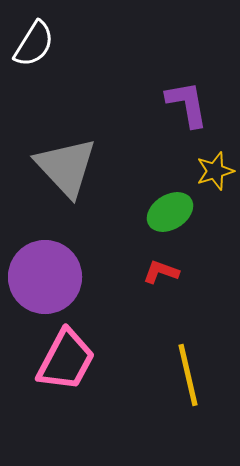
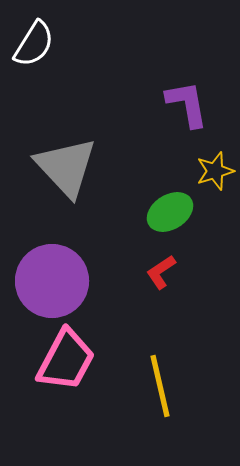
red L-shape: rotated 54 degrees counterclockwise
purple circle: moved 7 px right, 4 px down
yellow line: moved 28 px left, 11 px down
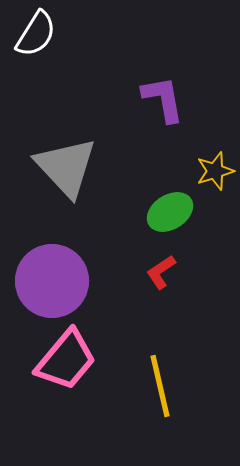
white semicircle: moved 2 px right, 10 px up
purple L-shape: moved 24 px left, 5 px up
pink trapezoid: rotated 12 degrees clockwise
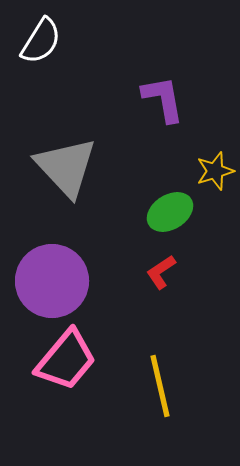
white semicircle: moved 5 px right, 7 px down
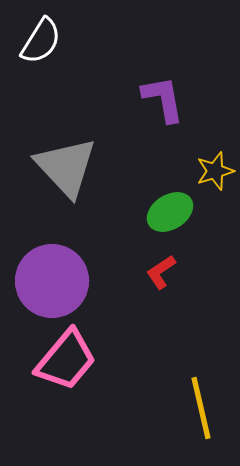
yellow line: moved 41 px right, 22 px down
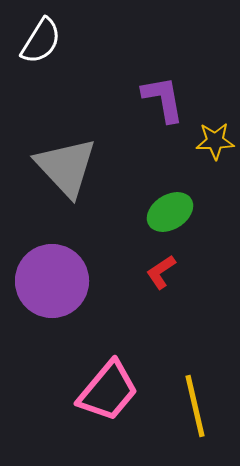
yellow star: moved 30 px up; rotated 15 degrees clockwise
pink trapezoid: moved 42 px right, 31 px down
yellow line: moved 6 px left, 2 px up
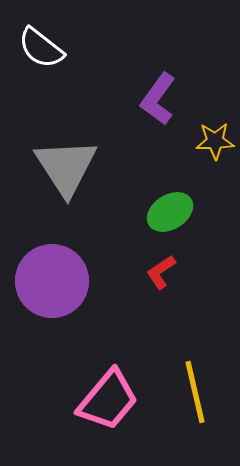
white semicircle: moved 7 px down; rotated 96 degrees clockwise
purple L-shape: moved 5 px left; rotated 134 degrees counterclockwise
gray triangle: rotated 10 degrees clockwise
pink trapezoid: moved 9 px down
yellow line: moved 14 px up
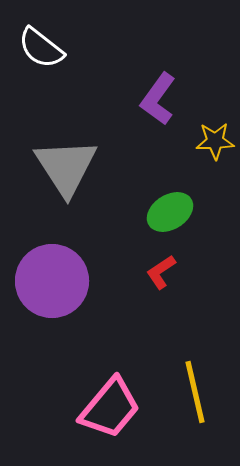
pink trapezoid: moved 2 px right, 8 px down
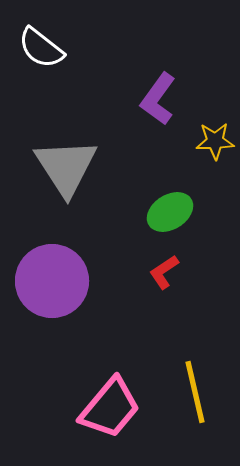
red L-shape: moved 3 px right
